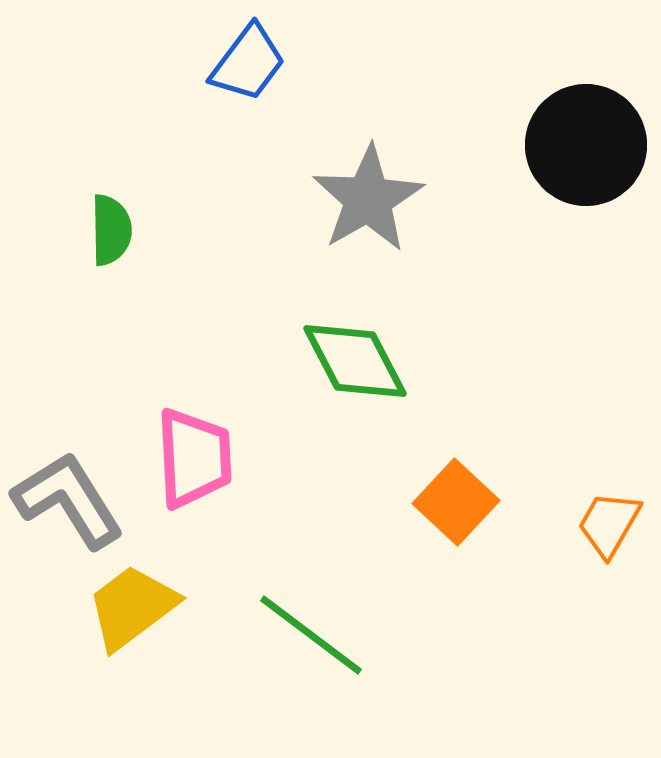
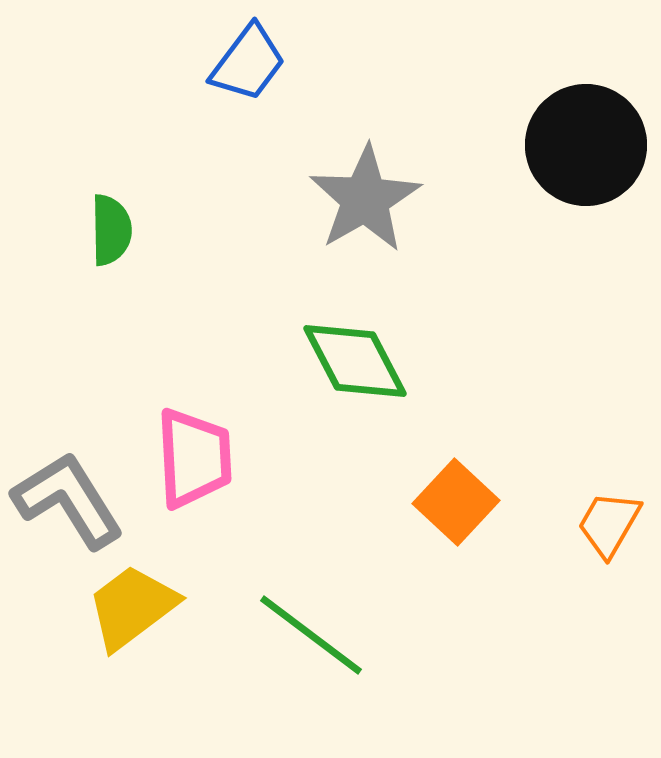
gray star: moved 3 px left
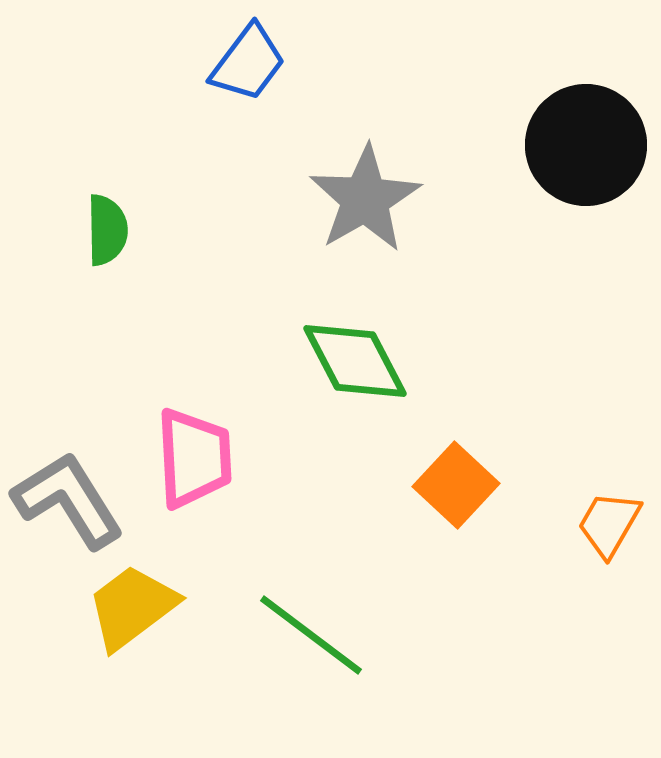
green semicircle: moved 4 px left
orange square: moved 17 px up
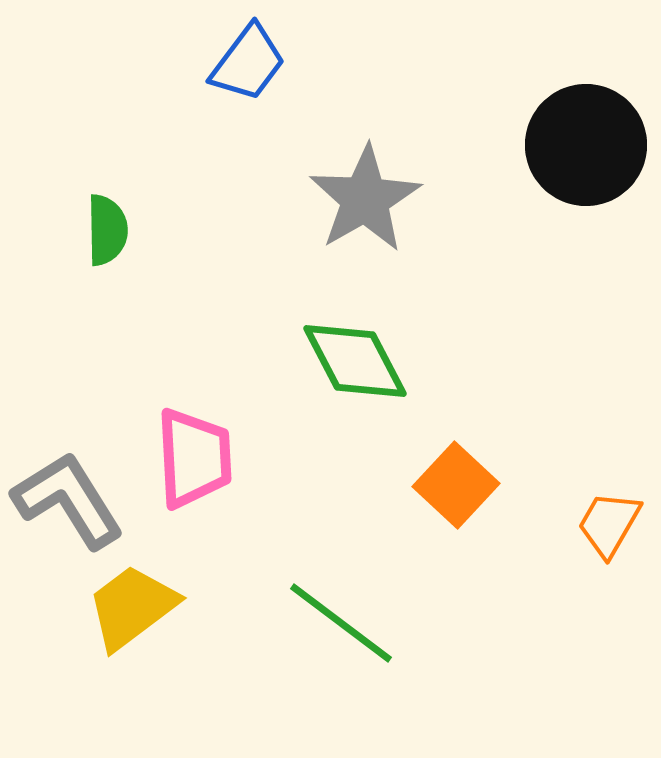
green line: moved 30 px right, 12 px up
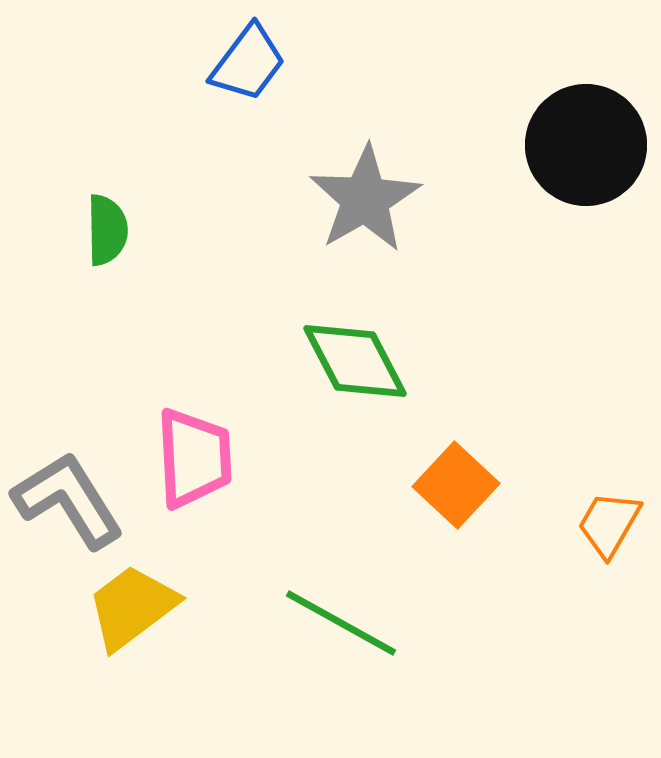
green line: rotated 8 degrees counterclockwise
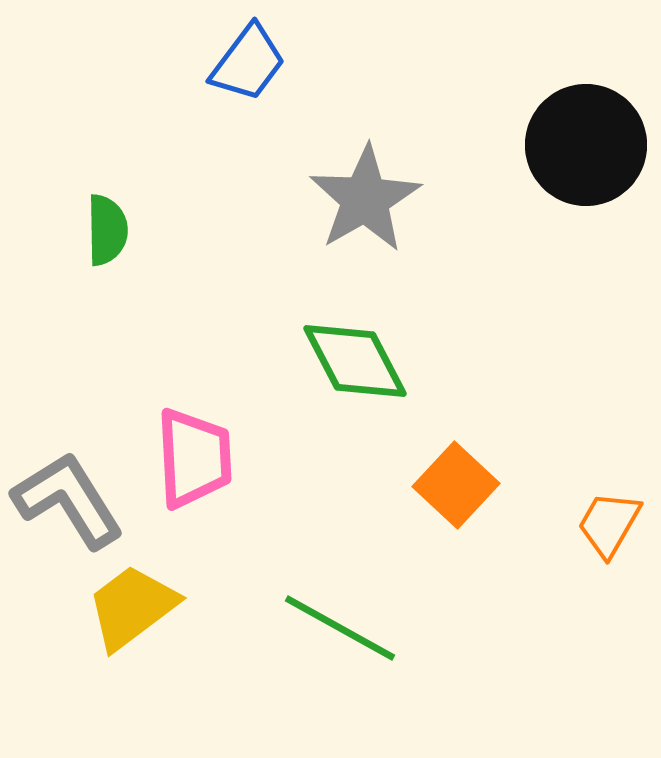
green line: moved 1 px left, 5 px down
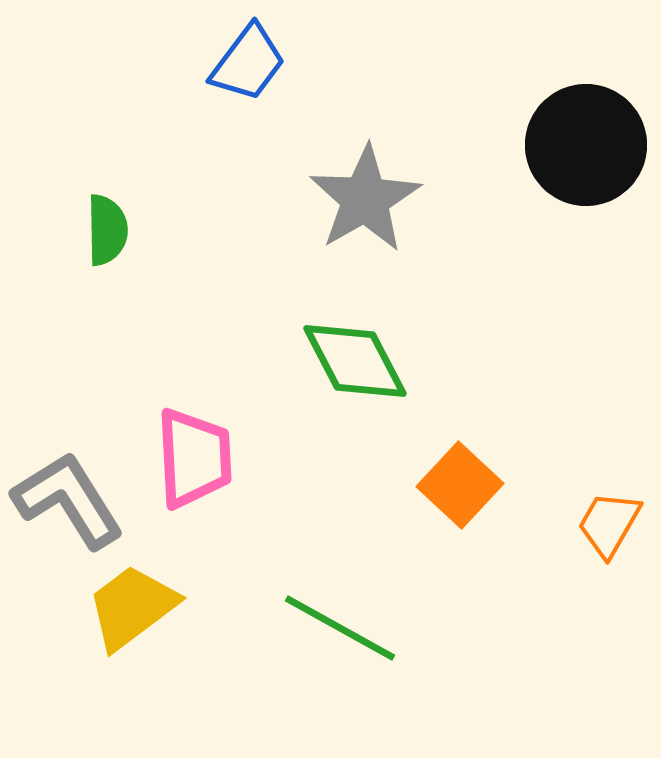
orange square: moved 4 px right
